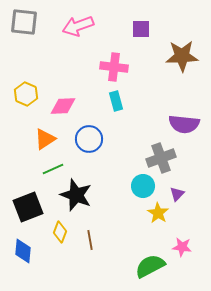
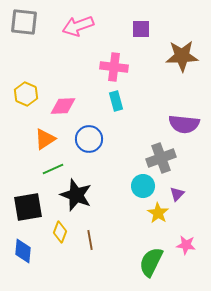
black square: rotated 12 degrees clockwise
pink star: moved 4 px right, 2 px up
green semicircle: moved 1 px right, 4 px up; rotated 36 degrees counterclockwise
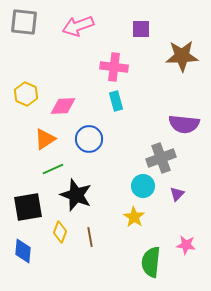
yellow star: moved 24 px left, 4 px down
brown line: moved 3 px up
green semicircle: rotated 20 degrees counterclockwise
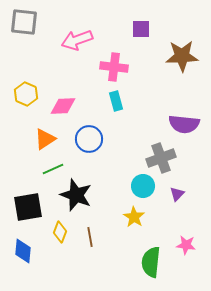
pink arrow: moved 1 px left, 14 px down
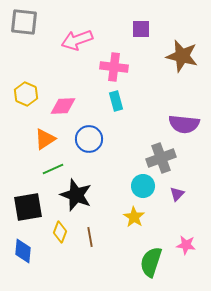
brown star: rotated 16 degrees clockwise
green semicircle: rotated 12 degrees clockwise
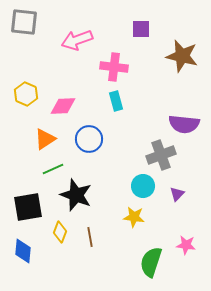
gray cross: moved 3 px up
yellow star: rotated 25 degrees counterclockwise
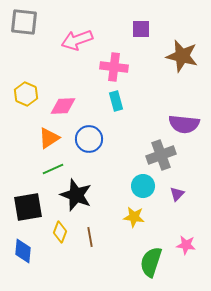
orange triangle: moved 4 px right, 1 px up
